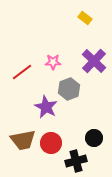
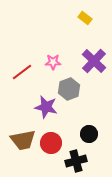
purple star: rotated 15 degrees counterclockwise
black circle: moved 5 px left, 4 px up
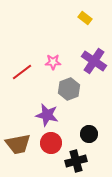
purple cross: rotated 10 degrees counterclockwise
purple star: moved 1 px right, 8 px down
brown trapezoid: moved 5 px left, 4 px down
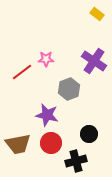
yellow rectangle: moved 12 px right, 4 px up
pink star: moved 7 px left, 3 px up
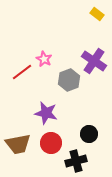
pink star: moved 2 px left; rotated 28 degrees clockwise
gray hexagon: moved 9 px up
purple star: moved 1 px left, 2 px up
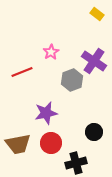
pink star: moved 7 px right, 7 px up; rotated 14 degrees clockwise
red line: rotated 15 degrees clockwise
gray hexagon: moved 3 px right
purple star: rotated 25 degrees counterclockwise
black circle: moved 5 px right, 2 px up
black cross: moved 2 px down
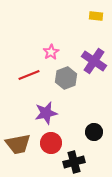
yellow rectangle: moved 1 px left, 2 px down; rotated 32 degrees counterclockwise
red line: moved 7 px right, 3 px down
gray hexagon: moved 6 px left, 2 px up
black cross: moved 2 px left, 1 px up
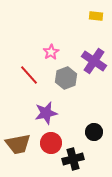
red line: rotated 70 degrees clockwise
black cross: moved 1 px left, 3 px up
